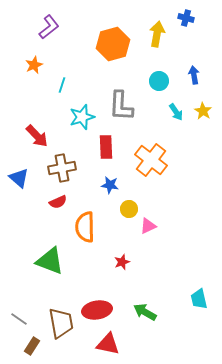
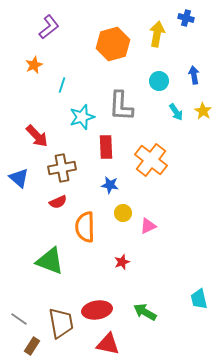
yellow circle: moved 6 px left, 4 px down
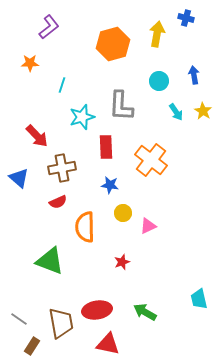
orange star: moved 4 px left, 2 px up; rotated 24 degrees clockwise
